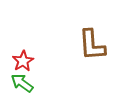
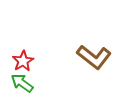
brown L-shape: moved 2 px right, 12 px down; rotated 48 degrees counterclockwise
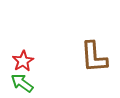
brown L-shape: rotated 48 degrees clockwise
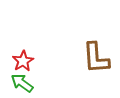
brown L-shape: moved 2 px right, 1 px down
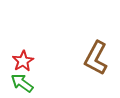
brown L-shape: rotated 32 degrees clockwise
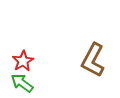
brown L-shape: moved 3 px left, 2 px down
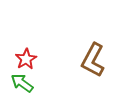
red star: moved 3 px right, 2 px up
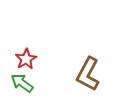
brown L-shape: moved 5 px left, 14 px down
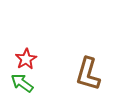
brown L-shape: rotated 12 degrees counterclockwise
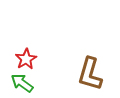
brown L-shape: moved 2 px right
